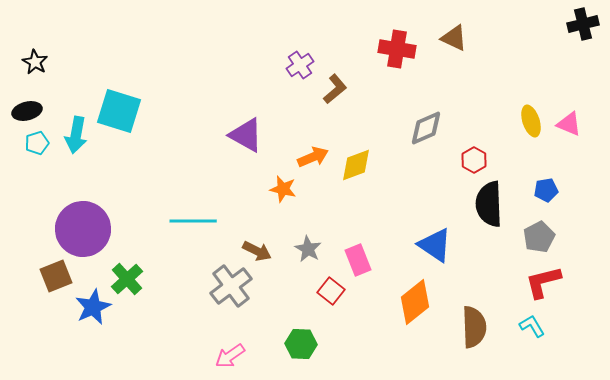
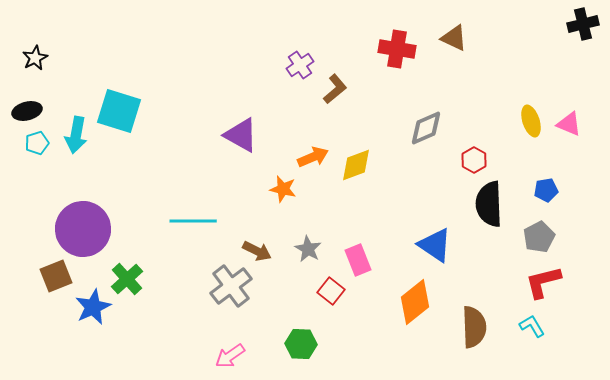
black star: moved 4 px up; rotated 15 degrees clockwise
purple triangle: moved 5 px left
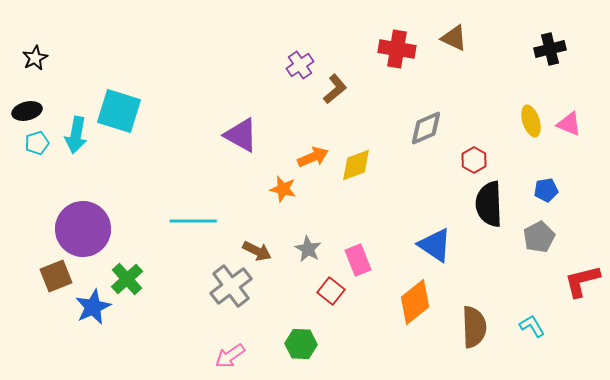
black cross: moved 33 px left, 25 px down
red L-shape: moved 39 px right, 1 px up
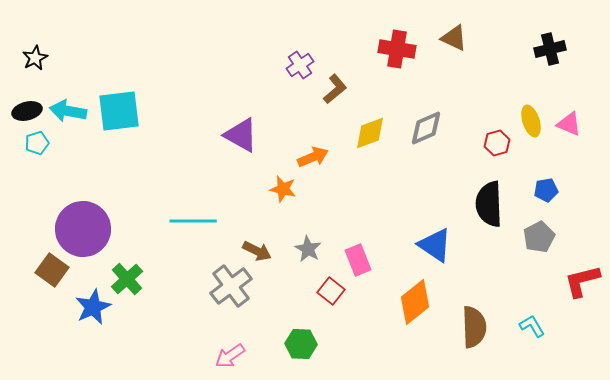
cyan square: rotated 24 degrees counterclockwise
cyan arrow: moved 8 px left, 24 px up; rotated 90 degrees clockwise
red hexagon: moved 23 px right, 17 px up; rotated 15 degrees clockwise
yellow diamond: moved 14 px right, 32 px up
brown square: moved 4 px left, 6 px up; rotated 32 degrees counterclockwise
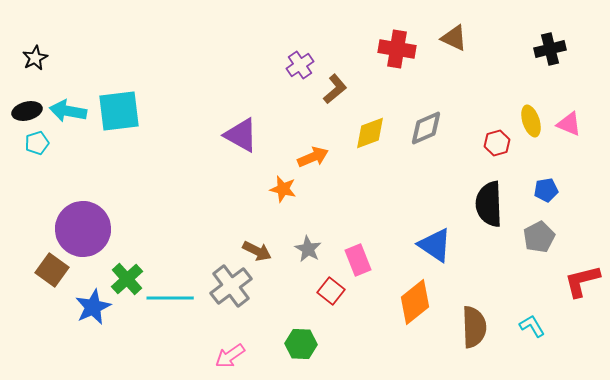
cyan line: moved 23 px left, 77 px down
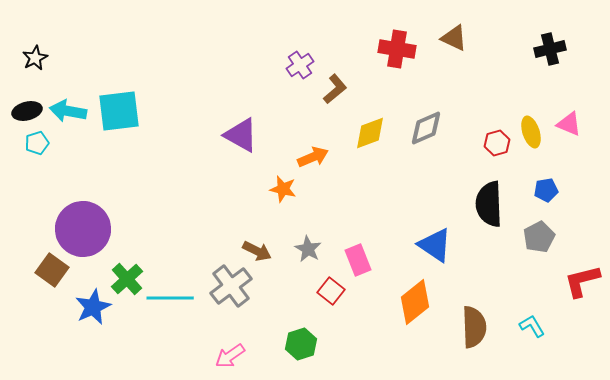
yellow ellipse: moved 11 px down
green hexagon: rotated 20 degrees counterclockwise
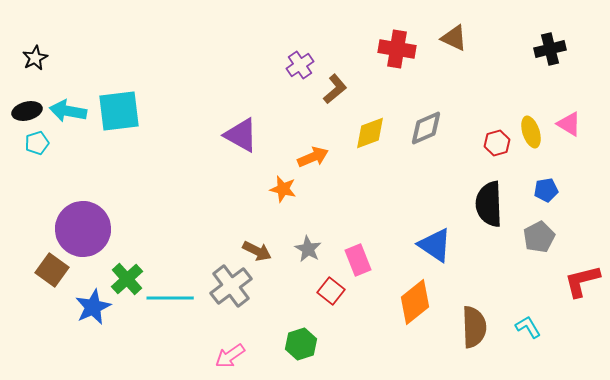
pink triangle: rotated 8 degrees clockwise
cyan L-shape: moved 4 px left, 1 px down
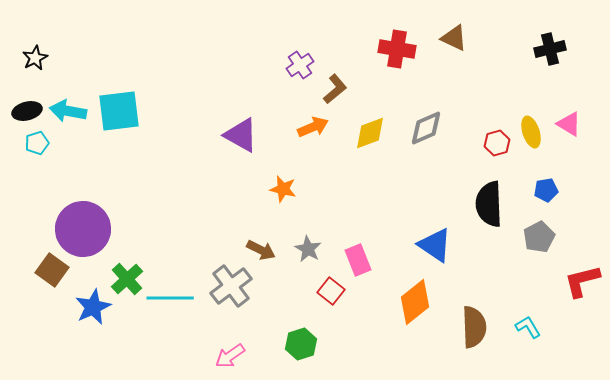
orange arrow: moved 30 px up
brown arrow: moved 4 px right, 1 px up
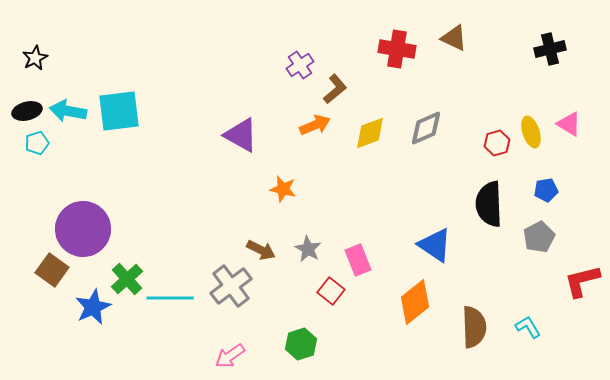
orange arrow: moved 2 px right, 2 px up
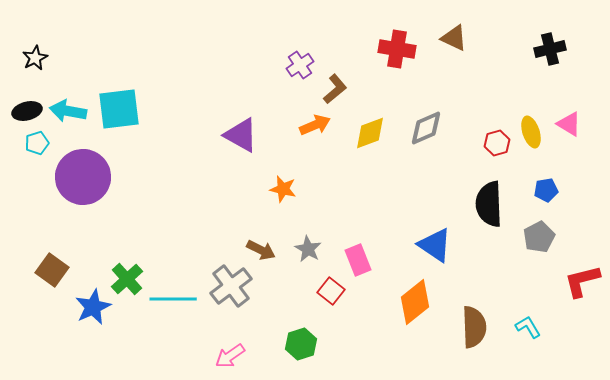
cyan square: moved 2 px up
purple circle: moved 52 px up
cyan line: moved 3 px right, 1 px down
